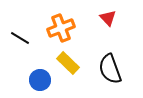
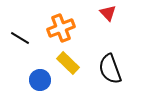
red triangle: moved 5 px up
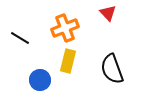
orange cross: moved 4 px right
yellow rectangle: moved 2 px up; rotated 60 degrees clockwise
black semicircle: moved 2 px right
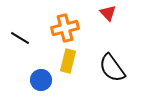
orange cross: rotated 8 degrees clockwise
black semicircle: moved 1 px up; rotated 16 degrees counterclockwise
blue circle: moved 1 px right
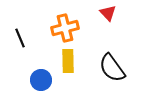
black line: rotated 36 degrees clockwise
yellow rectangle: rotated 15 degrees counterclockwise
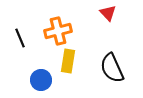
orange cross: moved 7 px left, 3 px down
yellow rectangle: rotated 10 degrees clockwise
black semicircle: rotated 12 degrees clockwise
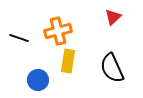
red triangle: moved 5 px right, 4 px down; rotated 30 degrees clockwise
black line: moved 1 px left; rotated 48 degrees counterclockwise
blue circle: moved 3 px left
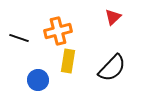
black semicircle: rotated 112 degrees counterclockwise
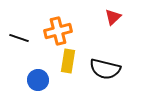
black semicircle: moved 7 px left, 1 px down; rotated 60 degrees clockwise
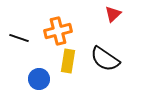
red triangle: moved 3 px up
black semicircle: moved 10 px up; rotated 20 degrees clockwise
blue circle: moved 1 px right, 1 px up
